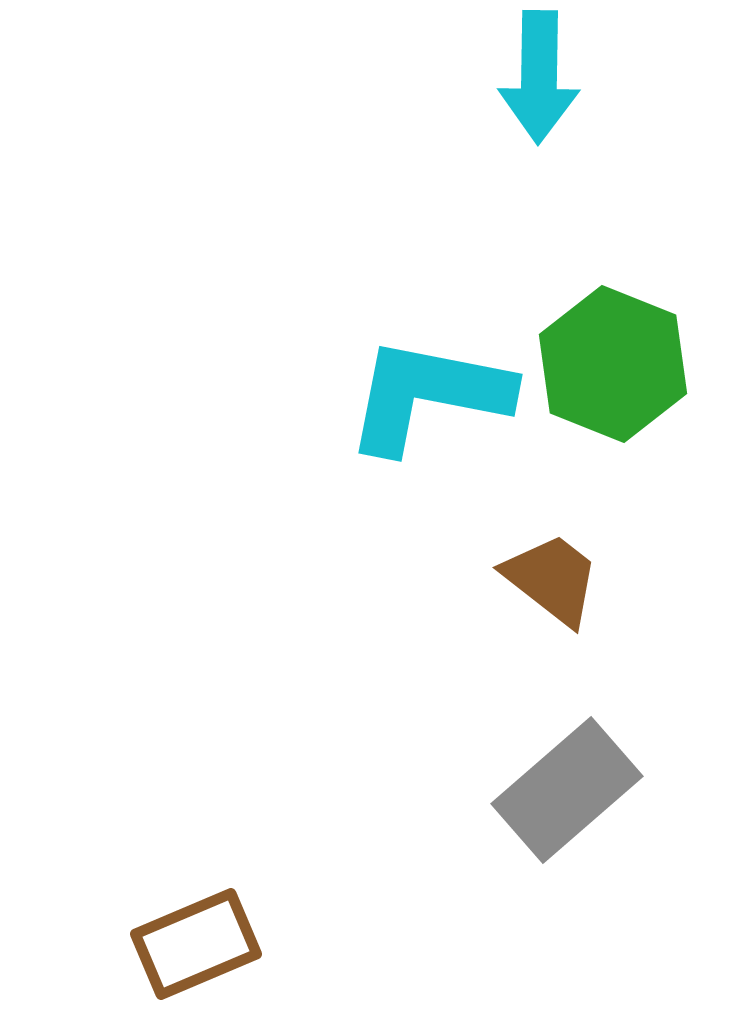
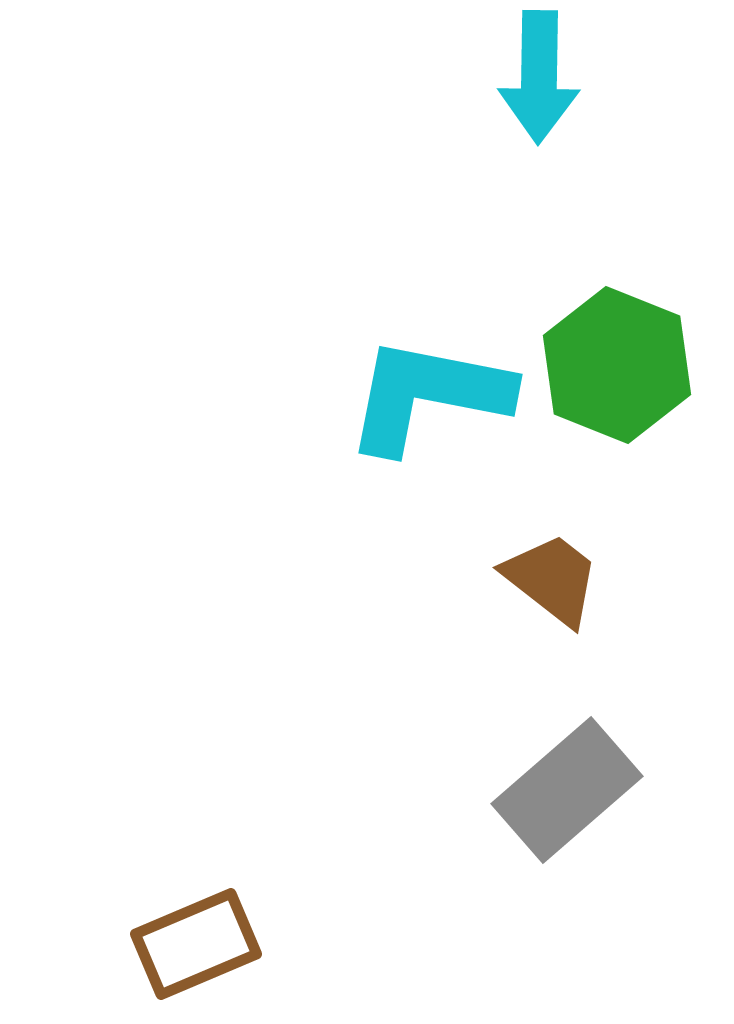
green hexagon: moved 4 px right, 1 px down
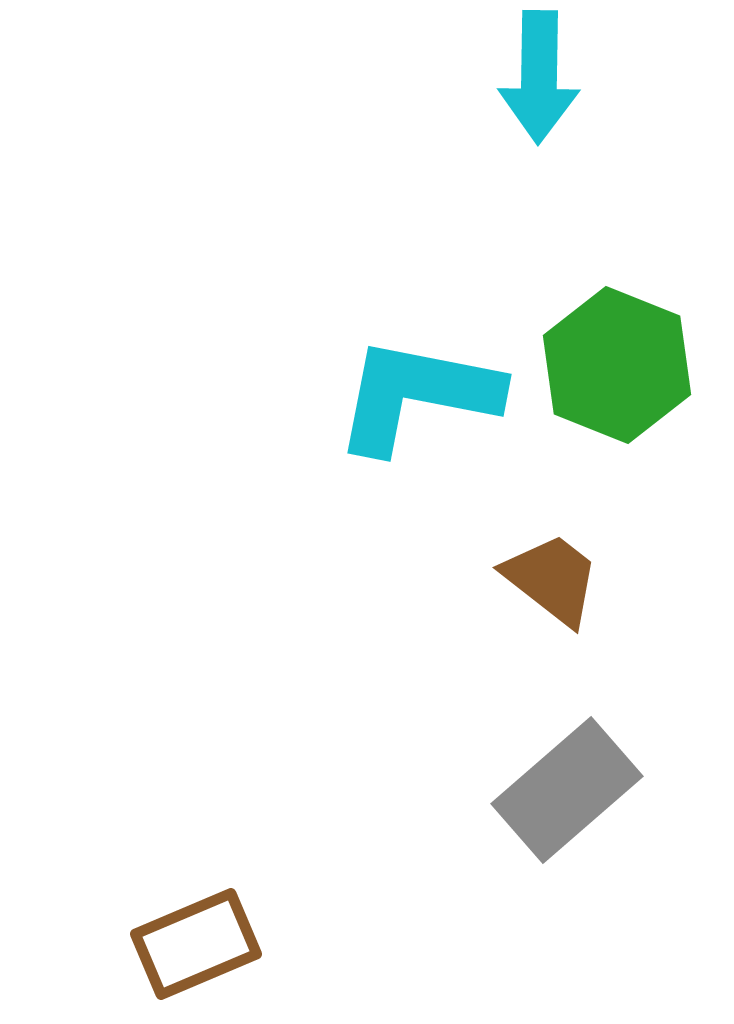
cyan L-shape: moved 11 px left
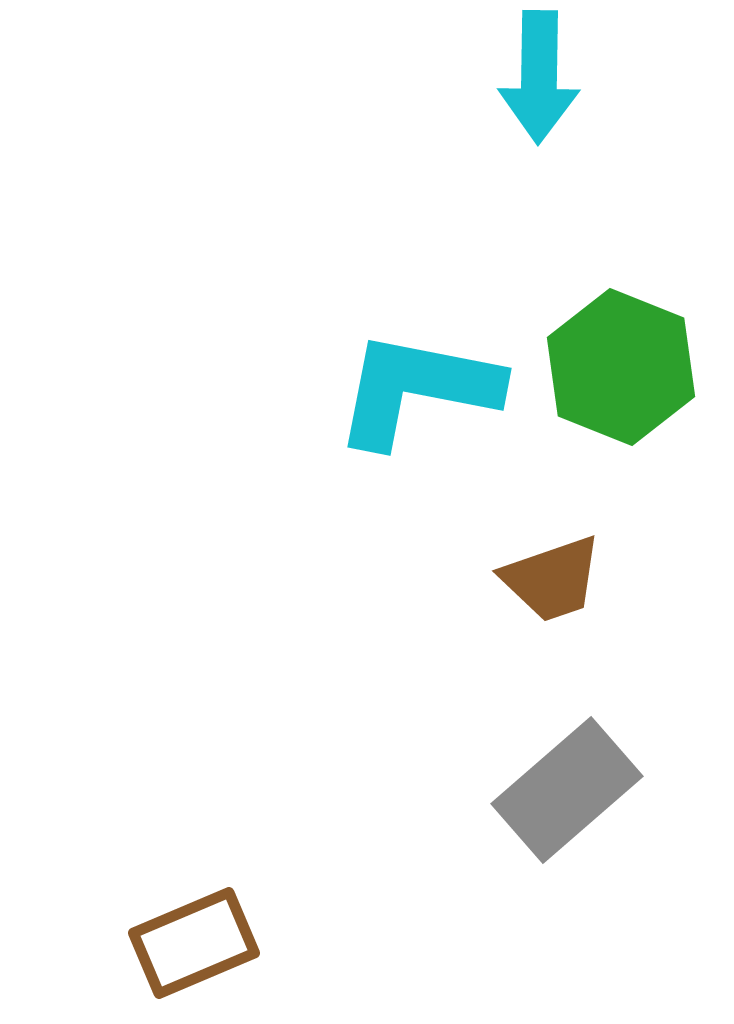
green hexagon: moved 4 px right, 2 px down
cyan L-shape: moved 6 px up
brown trapezoid: rotated 123 degrees clockwise
brown rectangle: moved 2 px left, 1 px up
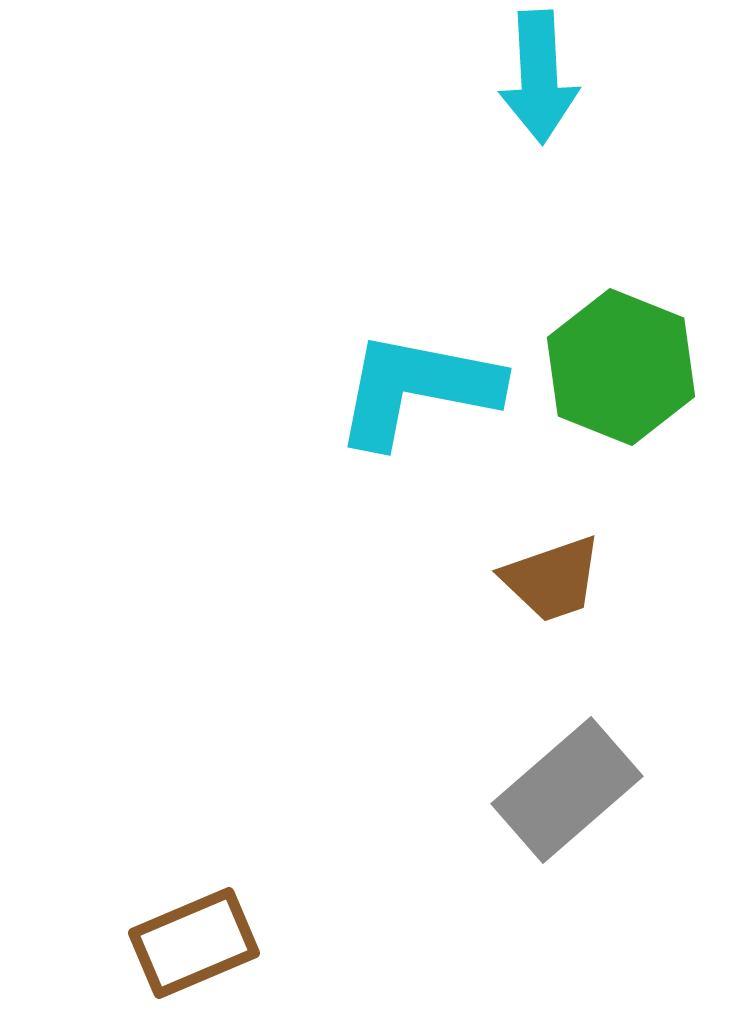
cyan arrow: rotated 4 degrees counterclockwise
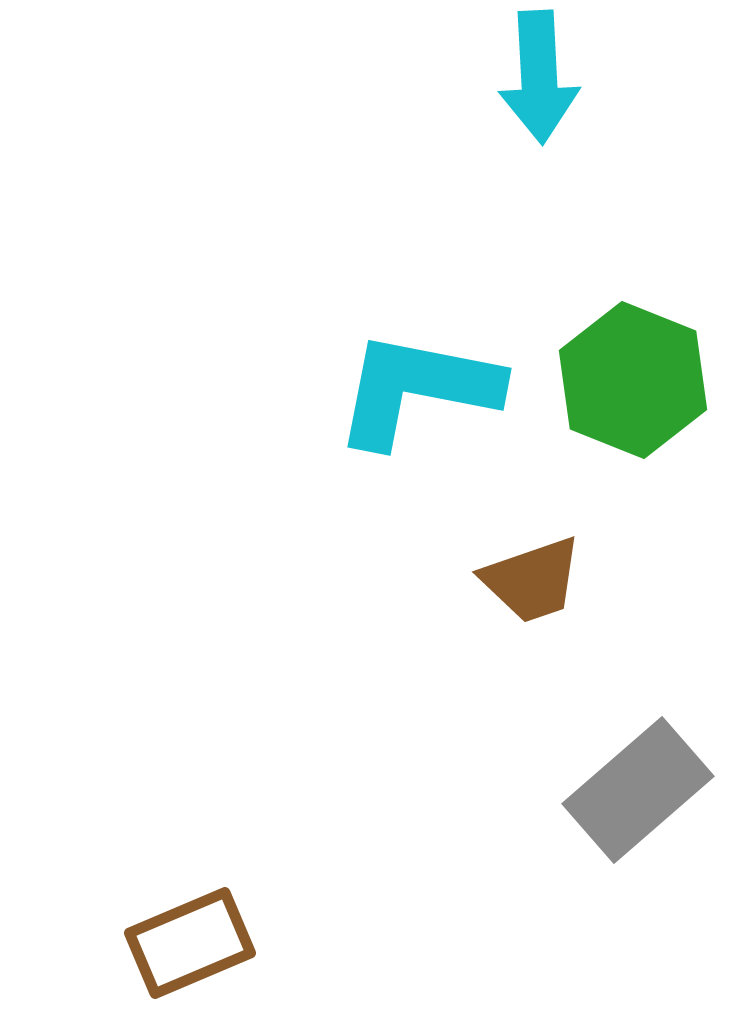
green hexagon: moved 12 px right, 13 px down
brown trapezoid: moved 20 px left, 1 px down
gray rectangle: moved 71 px right
brown rectangle: moved 4 px left
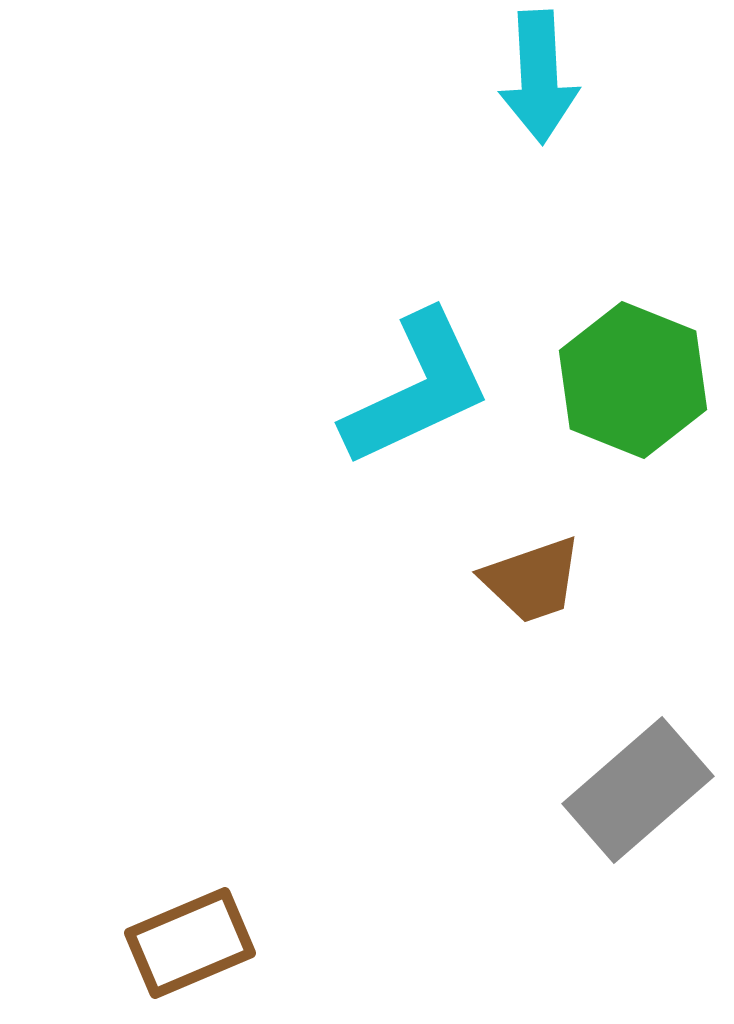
cyan L-shape: rotated 144 degrees clockwise
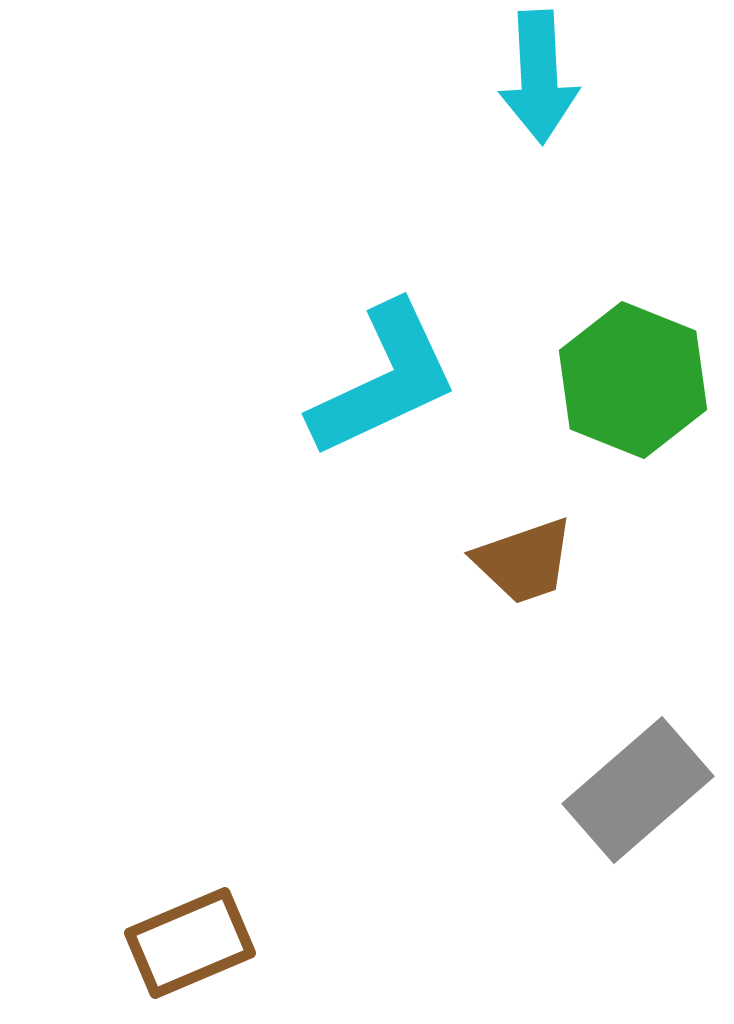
cyan L-shape: moved 33 px left, 9 px up
brown trapezoid: moved 8 px left, 19 px up
